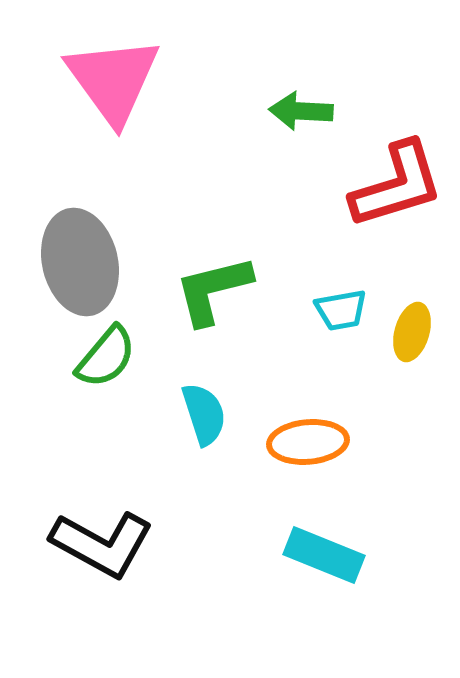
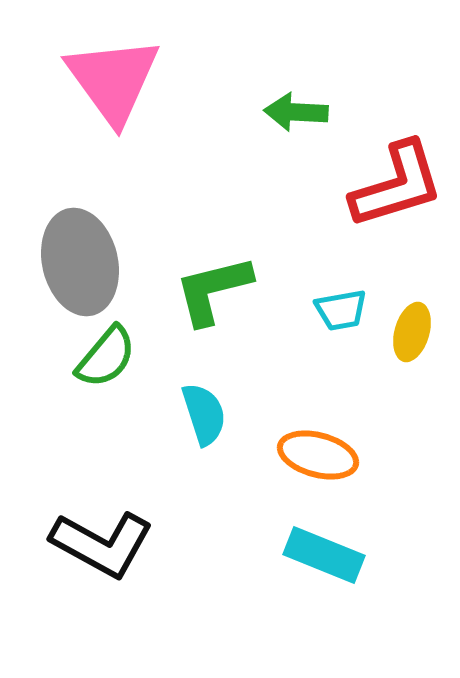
green arrow: moved 5 px left, 1 px down
orange ellipse: moved 10 px right, 13 px down; rotated 20 degrees clockwise
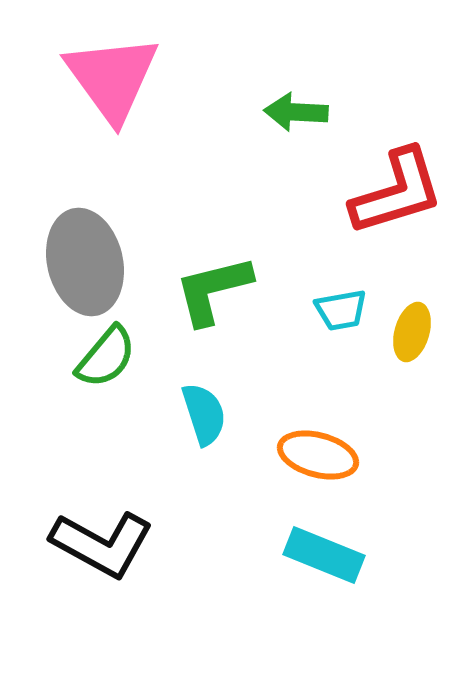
pink triangle: moved 1 px left, 2 px up
red L-shape: moved 7 px down
gray ellipse: moved 5 px right
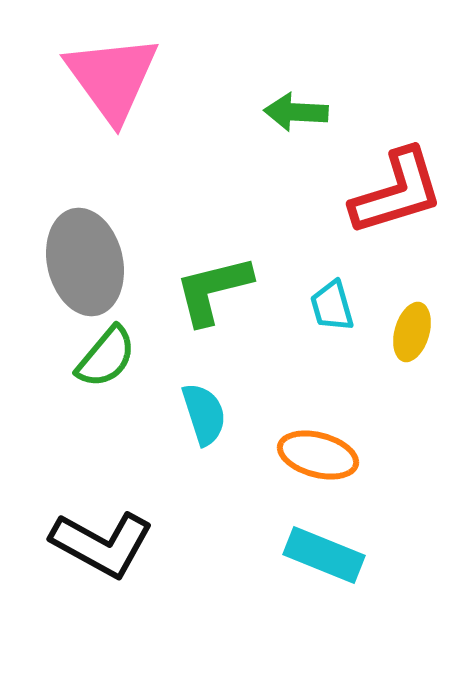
cyan trapezoid: moved 9 px left, 4 px up; rotated 84 degrees clockwise
